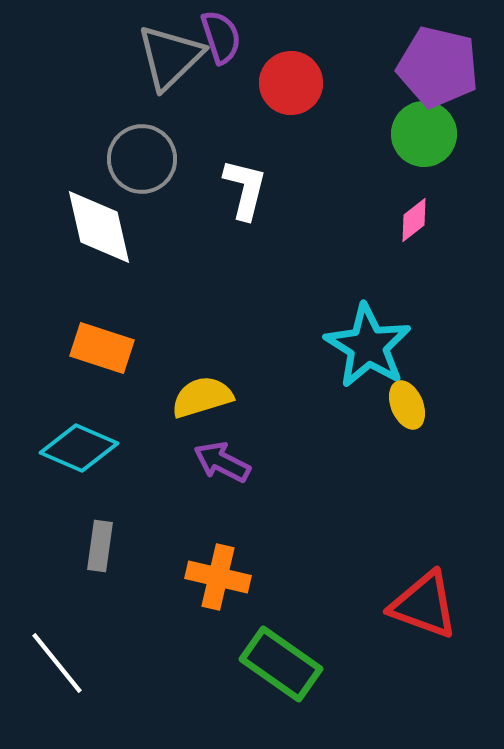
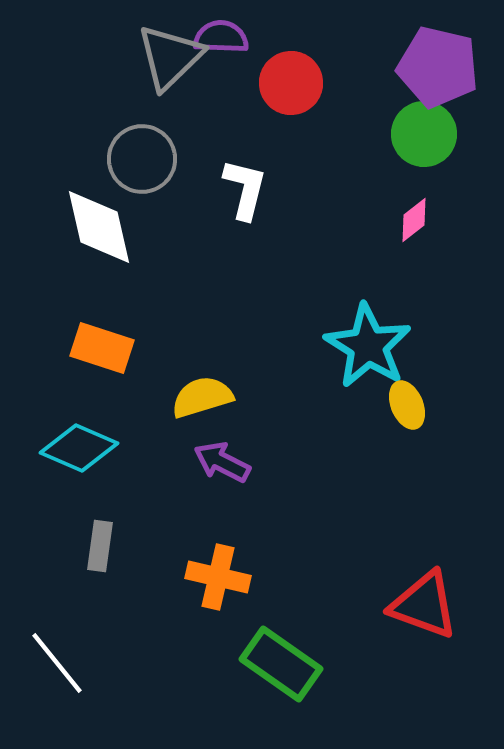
purple semicircle: rotated 70 degrees counterclockwise
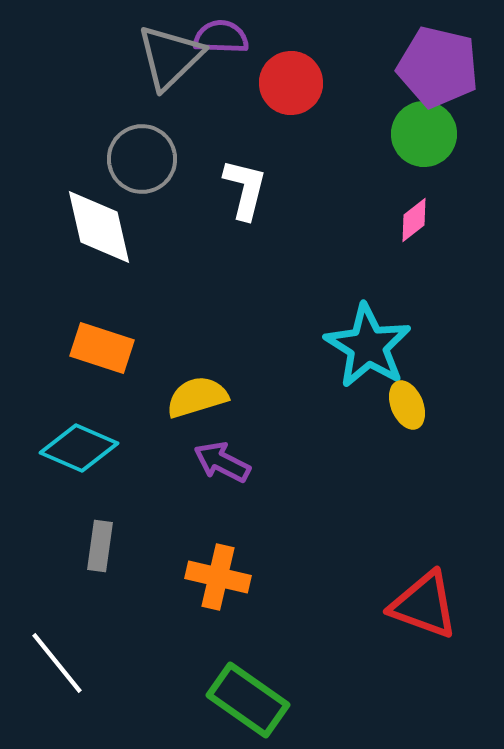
yellow semicircle: moved 5 px left
green rectangle: moved 33 px left, 36 px down
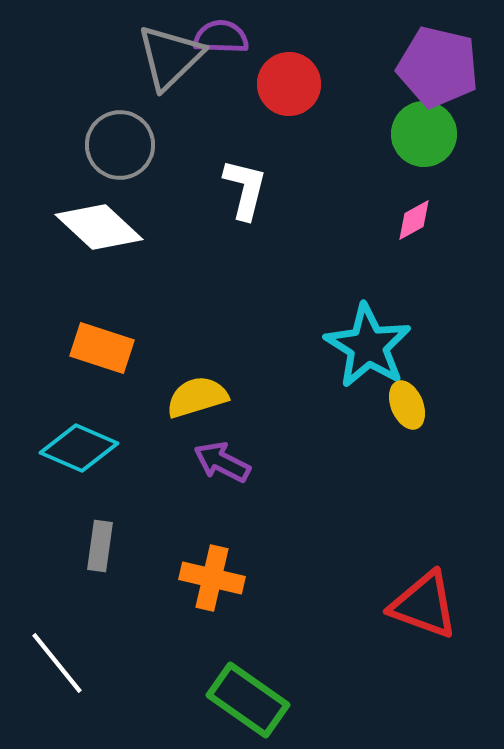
red circle: moved 2 px left, 1 px down
gray circle: moved 22 px left, 14 px up
pink diamond: rotated 9 degrees clockwise
white diamond: rotated 34 degrees counterclockwise
orange cross: moved 6 px left, 1 px down
